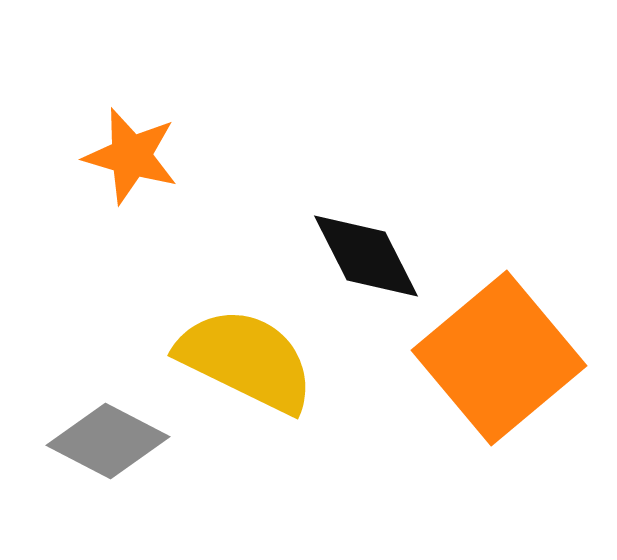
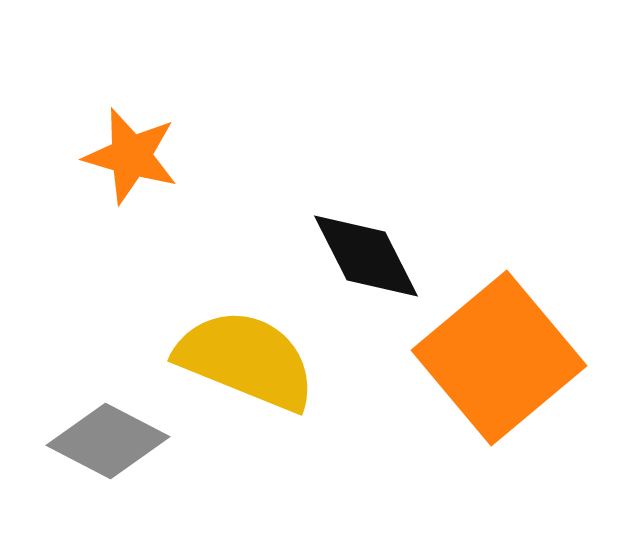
yellow semicircle: rotated 4 degrees counterclockwise
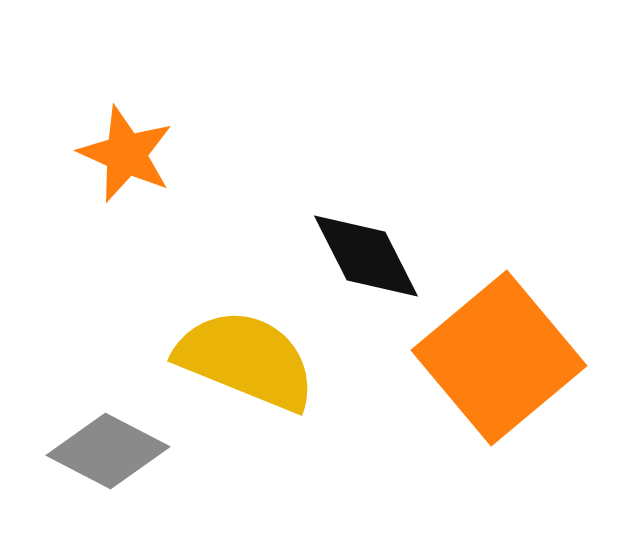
orange star: moved 5 px left, 2 px up; rotated 8 degrees clockwise
gray diamond: moved 10 px down
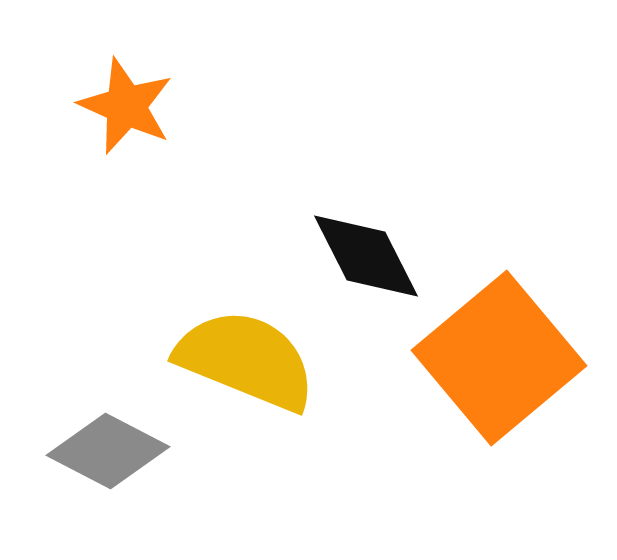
orange star: moved 48 px up
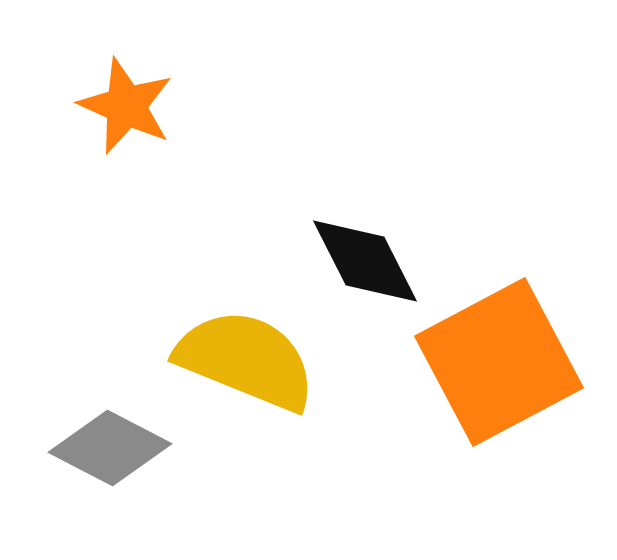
black diamond: moved 1 px left, 5 px down
orange square: moved 4 px down; rotated 12 degrees clockwise
gray diamond: moved 2 px right, 3 px up
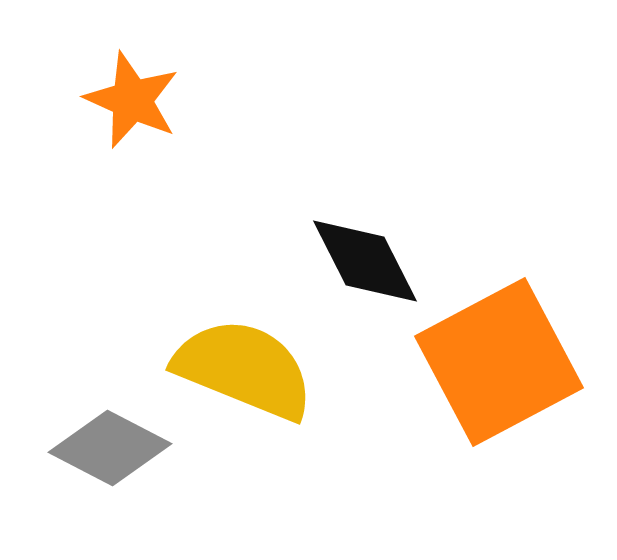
orange star: moved 6 px right, 6 px up
yellow semicircle: moved 2 px left, 9 px down
